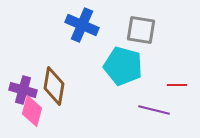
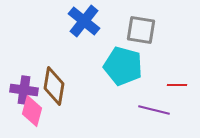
blue cross: moved 2 px right, 4 px up; rotated 16 degrees clockwise
purple cross: moved 1 px right; rotated 8 degrees counterclockwise
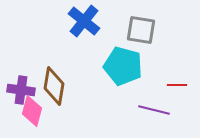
purple cross: moved 3 px left
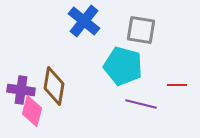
purple line: moved 13 px left, 6 px up
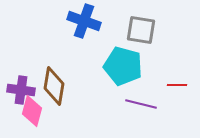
blue cross: rotated 20 degrees counterclockwise
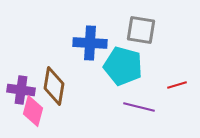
blue cross: moved 6 px right, 22 px down; rotated 16 degrees counterclockwise
red line: rotated 18 degrees counterclockwise
purple line: moved 2 px left, 3 px down
pink diamond: moved 1 px right
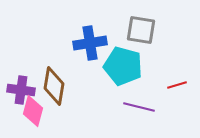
blue cross: rotated 12 degrees counterclockwise
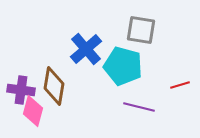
blue cross: moved 4 px left, 6 px down; rotated 32 degrees counterclockwise
red line: moved 3 px right
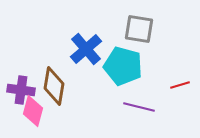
gray square: moved 2 px left, 1 px up
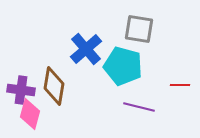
red line: rotated 18 degrees clockwise
pink diamond: moved 3 px left, 3 px down
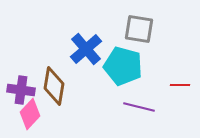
pink diamond: rotated 28 degrees clockwise
